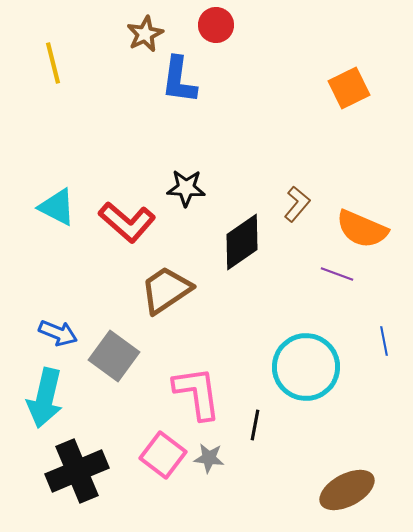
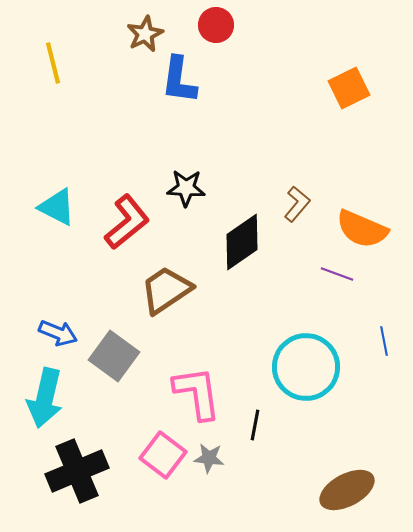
red L-shape: rotated 80 degrees counterclockwise
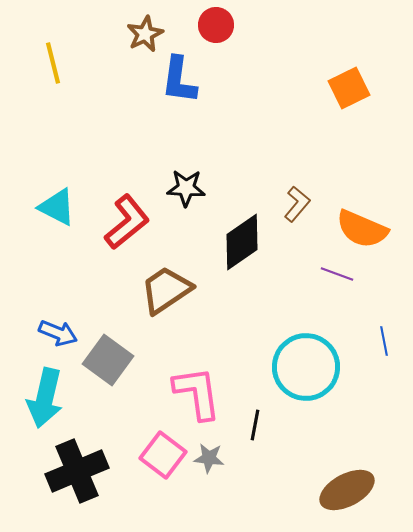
gray square: moved 6 px left, 4 px down
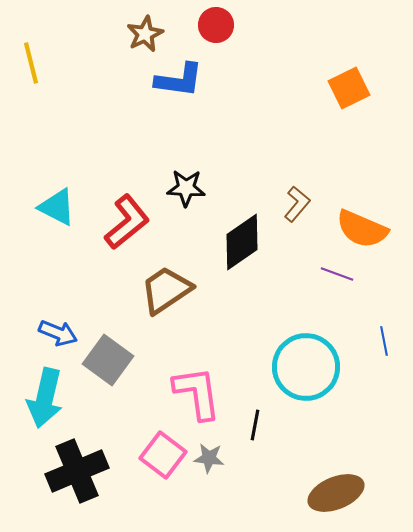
yellow line: moved 22 px left
blue L-shape: rotated 90 degrees counterclockwise
brown ellipse: moved 11 px left, 3 px down; rotated 6 degrees clockwise
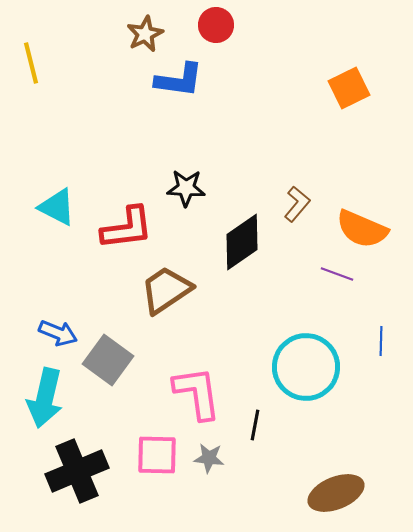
red L-shape: moved 6 px down; rotated 32 degrees clockwise
blue line: moved 3 px left; rotated 12 degrees clockwise
pink square: moved 6 px left; rotated 36 degrees counterclockwise
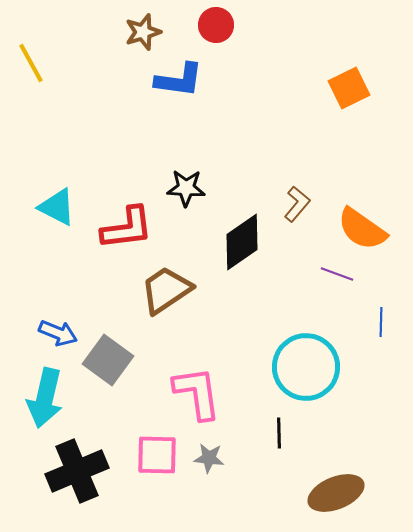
brown star: moved 2 px left, 2 px up; rotated 9 degrees clockwise
yellow line: rotated 15 degrees counterclockwise
orange semicircle: rotated 12 degrees clockwise
blue line: moved 19 px up
black line: moved 24 px right, 8 px down; rotated 12 degrees counterclockwise
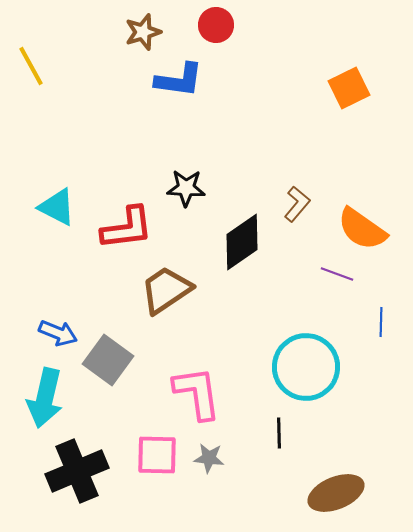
yellow line: moved 3 px down
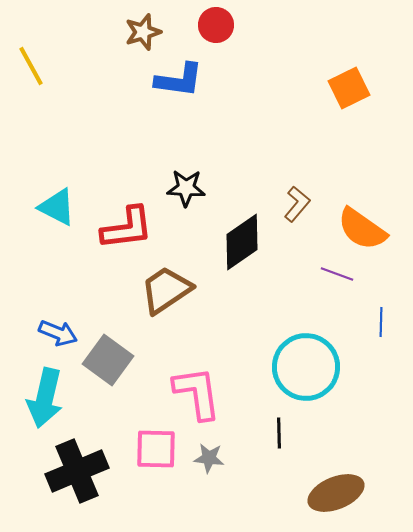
pink square: moved 1 px left, 6 px up
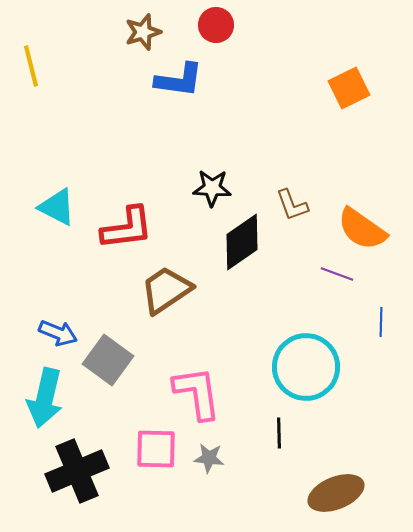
yellow line: rotated 15 degrees clockwise
black star: moved 26 px right
brown L-shape: moved 5 px left, 1 px down; rotated 120 degrees clockwise
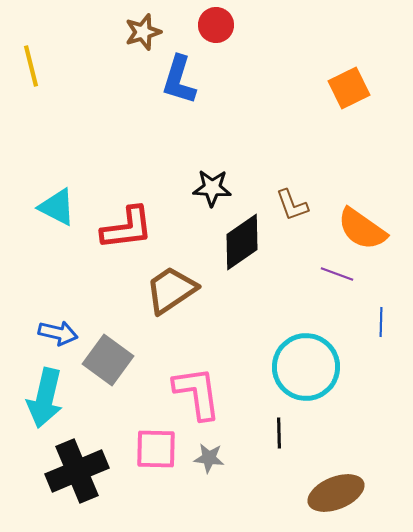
blue L-shape: rotated 99 degrees clockwise
brown trapezoid: moved 5 px right
blue arrow: rotated 9 degrees counterclockwise
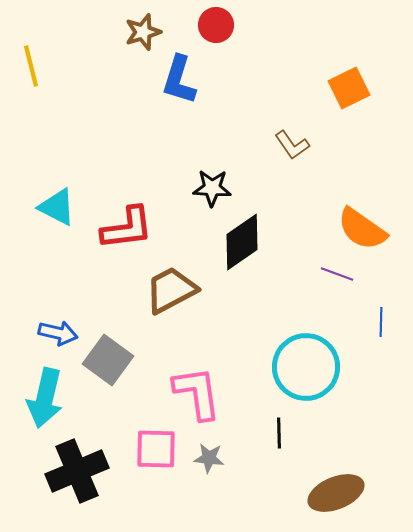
brown L-shape: moved 60 px up; rotated 15 degrees counterclockwise
brown trapezoid: rotated 6 degrees clockwise
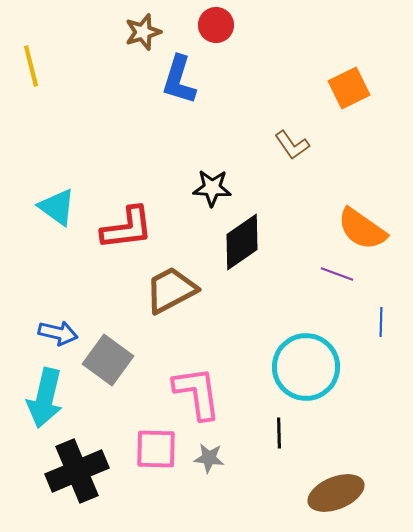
cyan triangle: rotated 9 degrees clockwise
